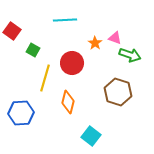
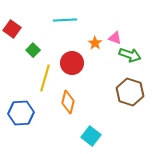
red square: moved 2 px up
green square: rotated 16 degrees clockwise
brown hexagon: moved 12 px right
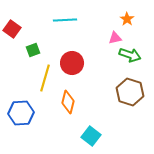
pink triangle: rotated 32 degrees counterclockwise
orange star: moved 32 px right, 24 px up
green square: rotated 24 degrees clockwise
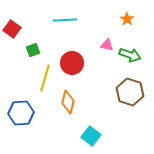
pink triangle: moved 8 px left, 7 px down; rotated 24 degrees clockwise
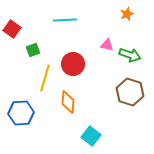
orange star: moved 5 px up; rotated 16 degrees clockwise
red circle: moved 1 px right, 1 px down
orange diamond: rotated 10 degrees counterclockwise
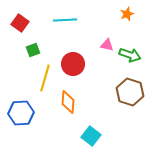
red square: moved 8 px right, 6 px up
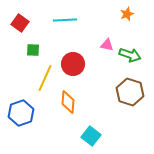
green square: rotated 24 degrees clockwise
yellow line: rotated 8 degrees clockwise
blue hexagon: rotated 15 degrees counterclockwise
